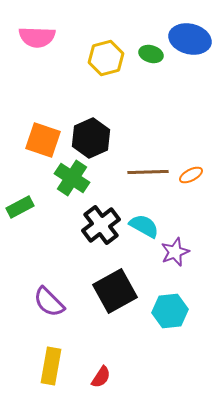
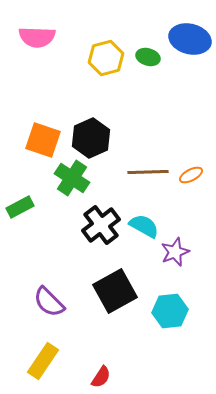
green ellipse: moved 3 px left, 3 px down
yellow rectangle: moved 8 px left, 5 px up; rotated 24 degrees clockwise
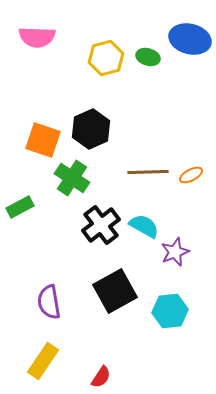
black hexagon: moved 9 px up
purple semicircle: rotated 36 degrees clockwise
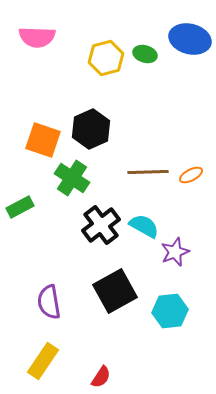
green ellipse: moved 3 px left, 3 px up
